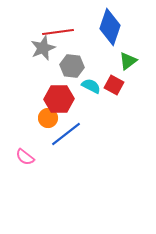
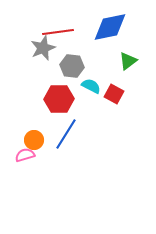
blue diamond: rotated 60 degrees clockwise
red square: moved 9 px down
orange circle: moved 14 px left, 22 px down
blue line: rotated 20 degrees counterclockwise
pink semicircle: moved 2 px up; rotated 126 degrees clockwise
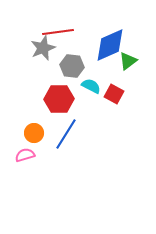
blue diamond: moved 18 px down; rotated 12 degrees counterclockwise
orange circle: moved 7 px up
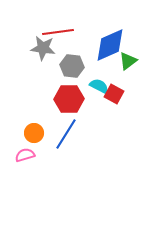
gray star: rotated 30 degrees clockwise
cyan semicircle: moved 8 px right
red hexagon: moved 10 px right
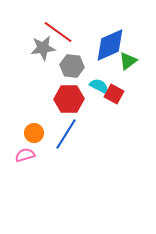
red line: rotated 44 degrees clockwise
gray star: rotated 15 degrees counterclockwise
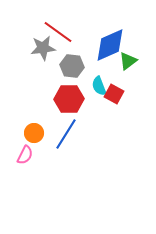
cyan semicircle: rotated 138 degrees counterclockwise
pink semicircle: rotated 132 degrees clockwise
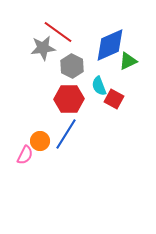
green triangle: rotated 12 degrees clockwise
gray hexagon: rotated 20 degrees clockwise
red square: moved 5 px down
orange circle: moved 6 px right, 8 px down
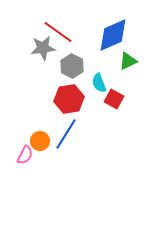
blue diamond: moved 3 px right, 10 px up
cyan semicircle: moved 3 px up
red hexagon: rotated 8 degrees counterclockwise
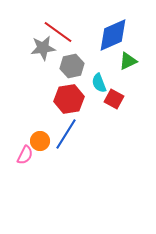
gray hexagon: rotated 20 degrees clockwise
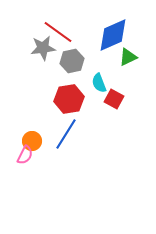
green triangle: moved 4 px up
gray hexagon: moved 5 px up
orange circle: moved 8 px left
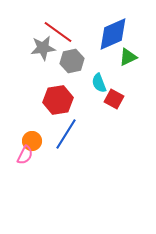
blue diamond: moved 1 px up
red hexagon: moved 11 px left, 1 px down
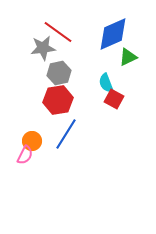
gray hexagon: moved 13 px left, 12 px down
cyan semicircle: moved 7 px right
